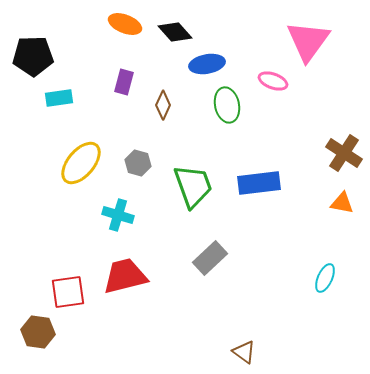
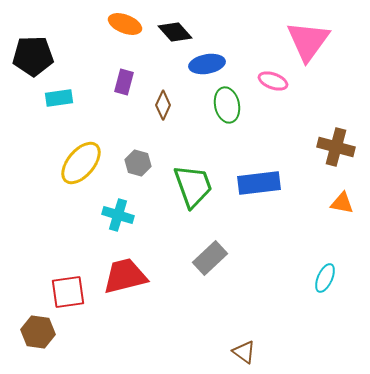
brown cross: moved 8 px left, 6 px up; rotated 18 degrees counterclockwise
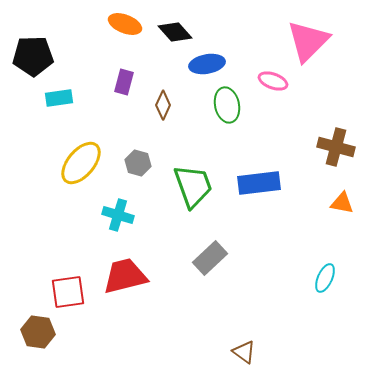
pink triangle: rotated 9 degrees clockwise
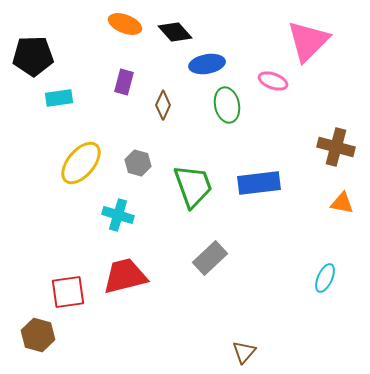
brown hexagon: moved 3 px down; rotated 8 degrees clockwise
brown triangle: rotated 35 degrees clockwise
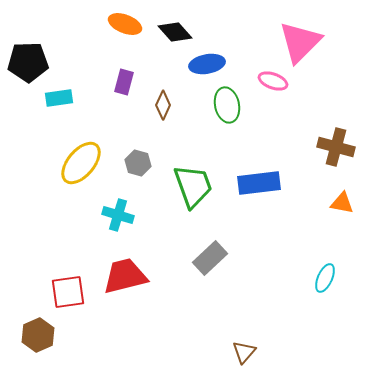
pink triangle: moved 8 px left, 1 px down
black pentagon: moved 5 px left, 6 px down
brown hexagon: rotated 20 degrees clockwise
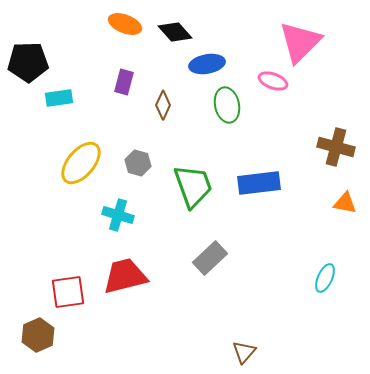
orange triangle: moved 3 px right
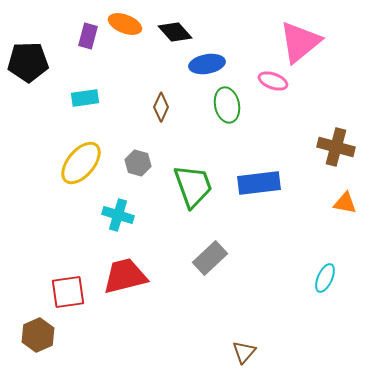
pink triangle: rotated 6 degrees clockwise
purple rectangle: moved 36 px left, 46 px up
cyan rectangle: moved 26 px right
brown diamond: moved 2 px left, 2 px down
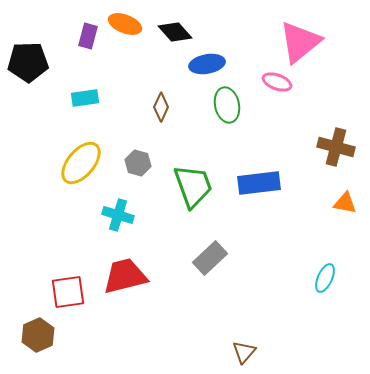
pink ellipse: moved 4 px right, 1 px down
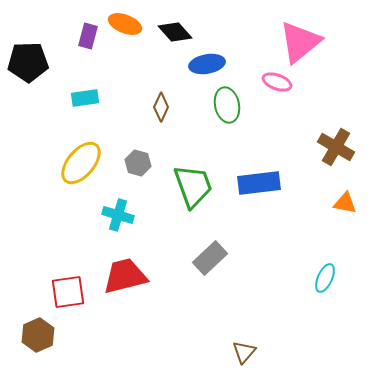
brown cross: rotated 15 degrees clockwise
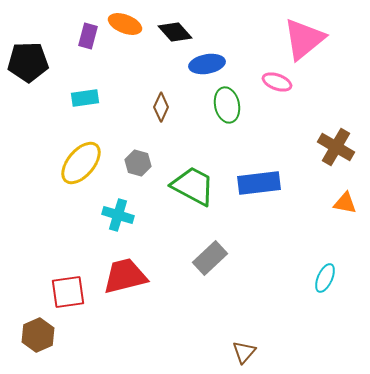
pink triangle: moved 4 px right, 3 px up
green trapezoid: rotated 42 degrees counterclockwise
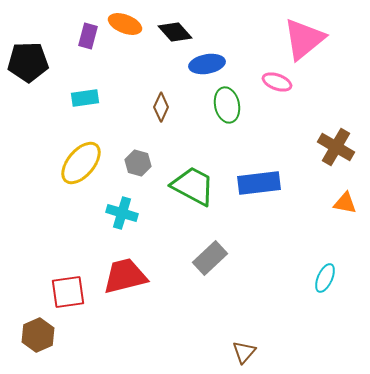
cyan cross: moved 4 px right, 2 px up
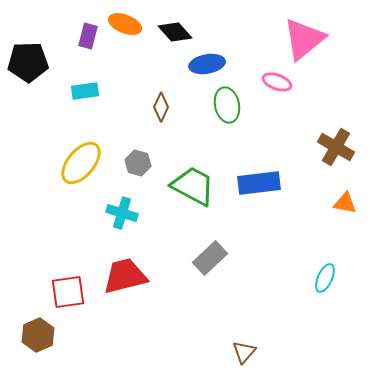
cyan rectangle: moved 7 px up
